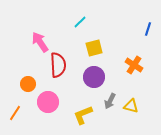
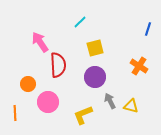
yellow square: moved 1 px right
orange cross: moved 5 px right, 1 px down
purple circle: moved 1 px right
gray arrow: rotated 126 degrees clockwise
orange line: rotated 35 degrees counterclockwise
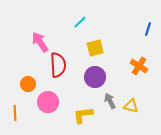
yellow L-shape: rotated 15 degrees clockwise
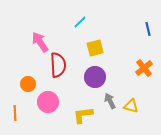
blue line: rotated 32 degrees counterclockwise
orange cross: moved 5 px right, 2 px down; rotated 18 degrees clockwise
